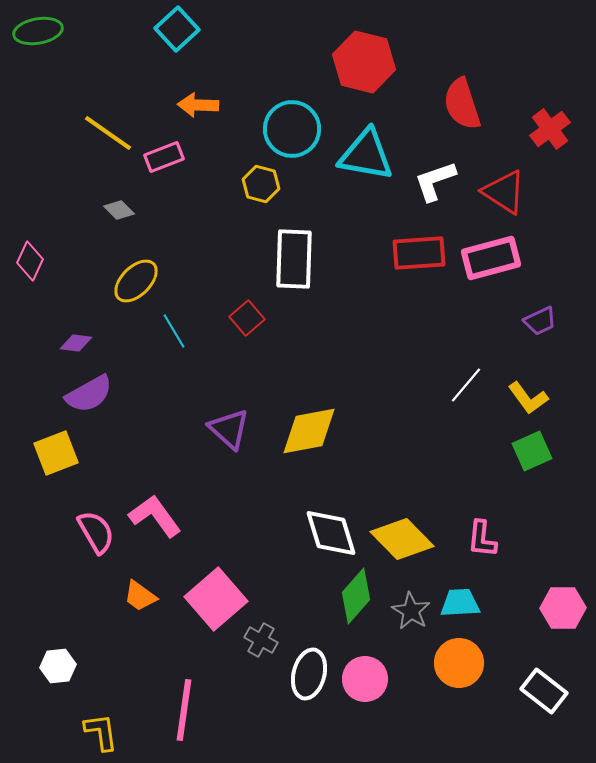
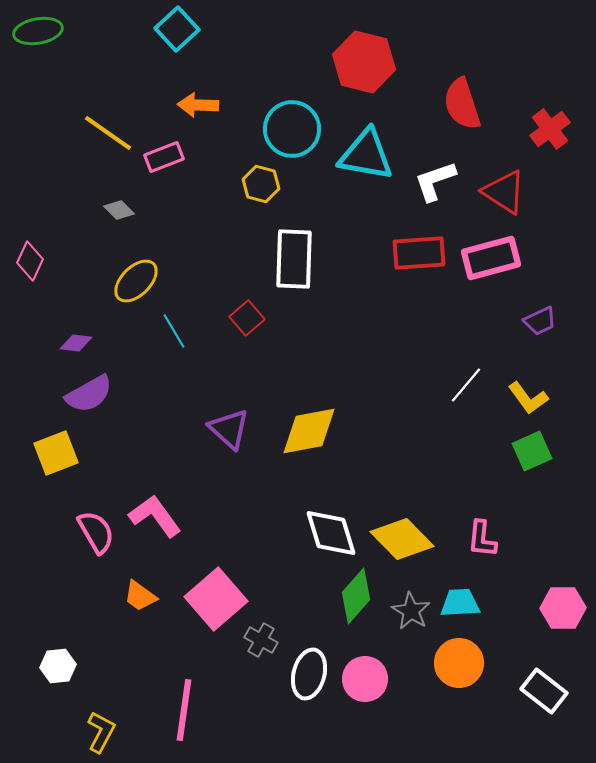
yellow L-shape at (101, 732): rotated 36 degrees clockwise
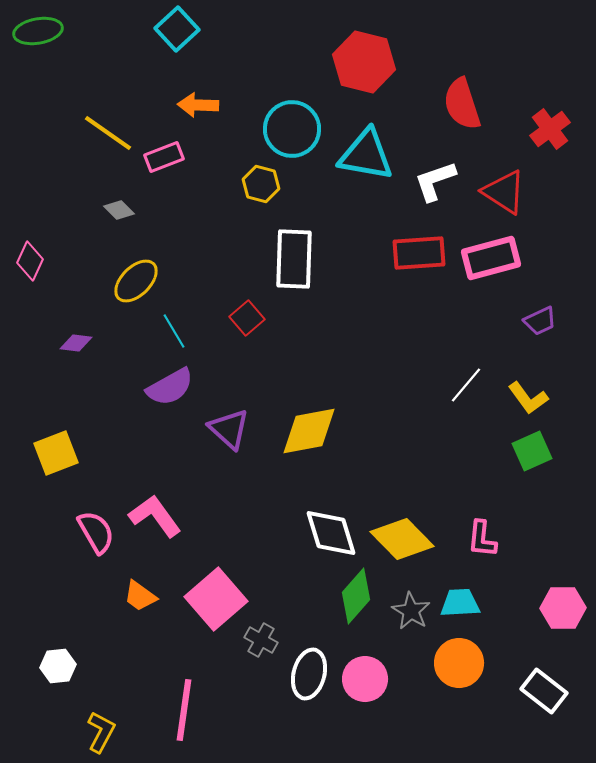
purple semicircle at (89, 394): moved 81 px right, 7 px up
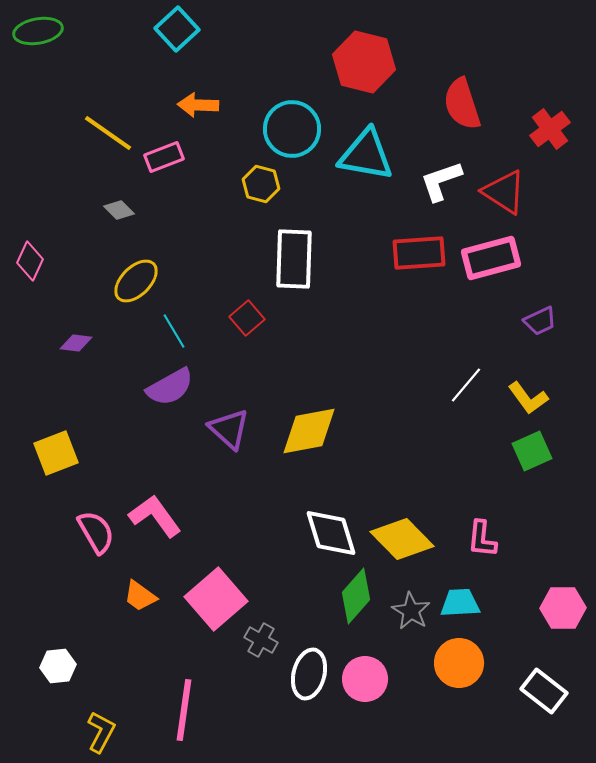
white L-shape at (435, 181): moved 6 px right
